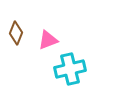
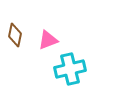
brown diamond: moved 1 px left, 2 px down; rotated 10 degrees counterclockwise
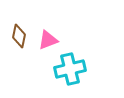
brown diamond: moved 4 px right, 1 px down
